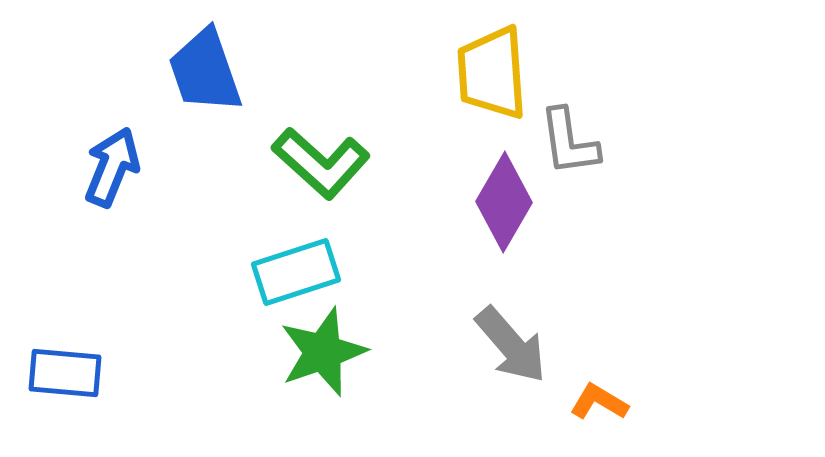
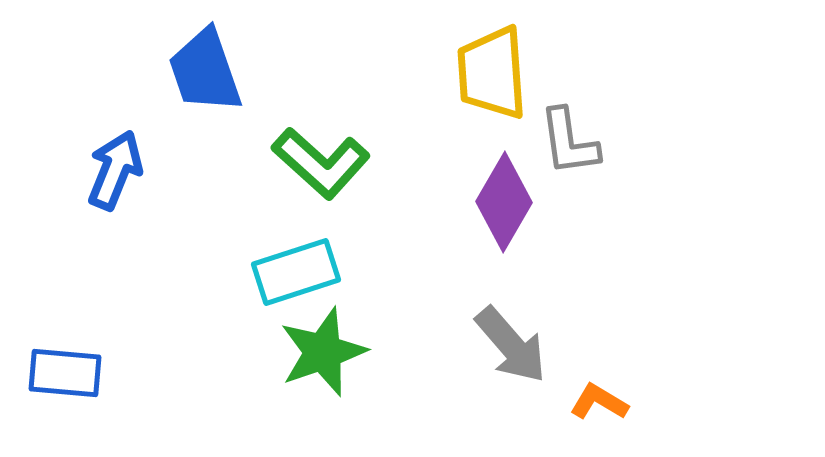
blue arrow: moved 3 px right, 3 px down
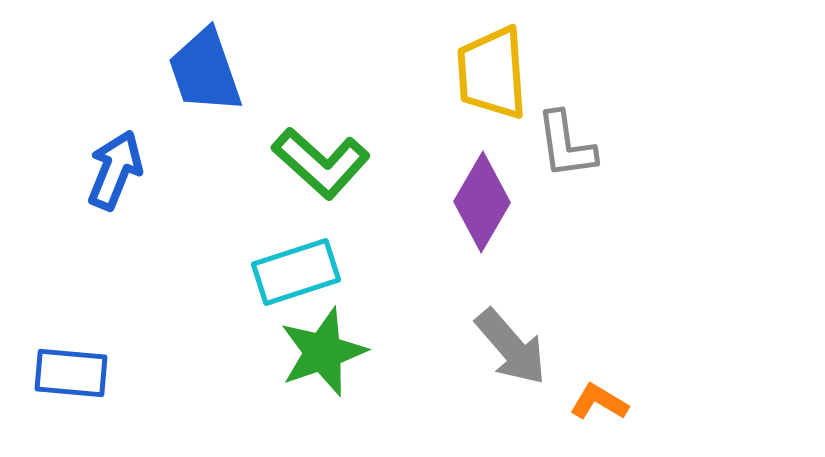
gray L-shape: moved 3 px left, 3 px down
purple diamond: moved 22 px left
gray arrow: moved 2 px down
blue rectangle: moved 6 px right
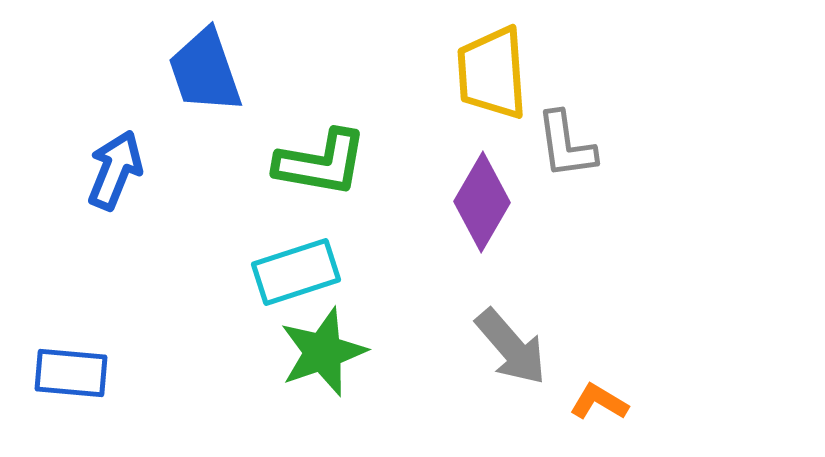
green L-shape: rotated 32 degrees counterclockwise
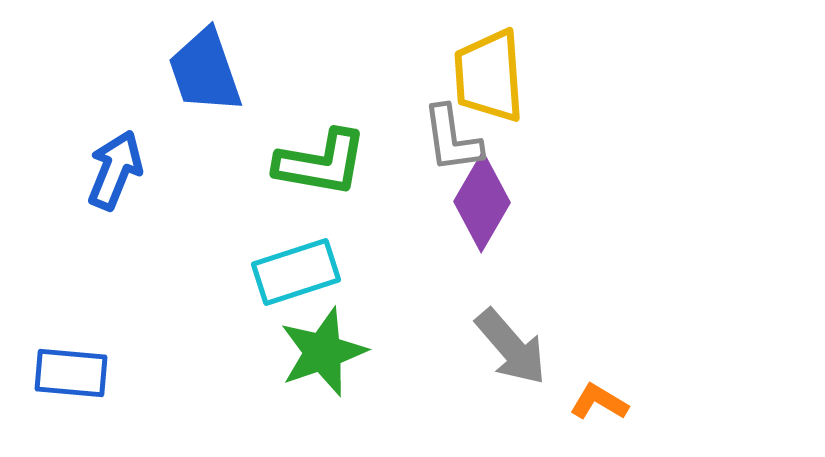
yellow trapezoid: moved 3 px left, 3 px down
gray L-shape: moved 114 px left, 6 px up
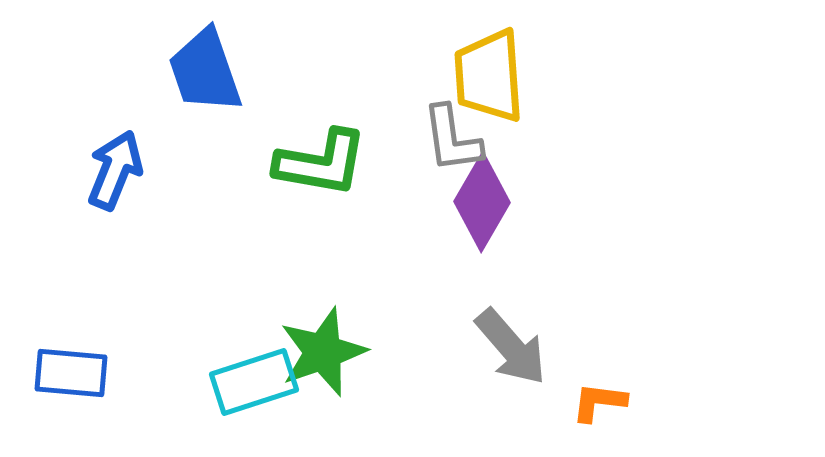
cyan rectangle: moved 42 px left, 110 px down
orange L-shape: rotated 24 degrees counterclockwise
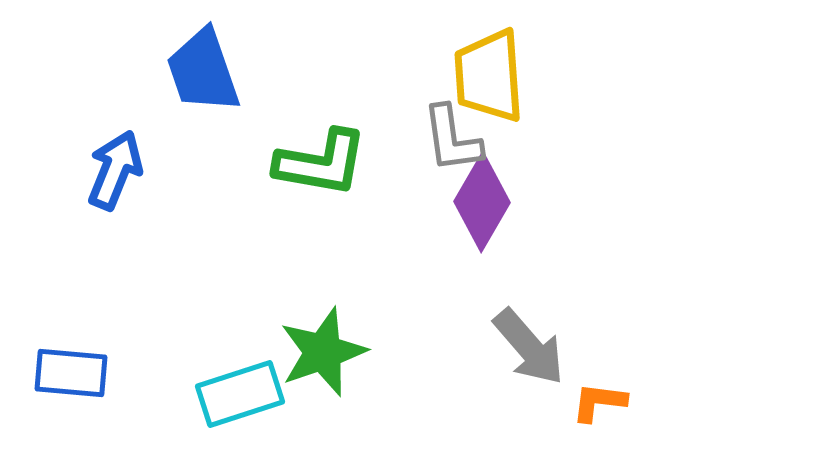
blue trapezoid: moved 2 px left
gray arrow: moved 18 px right
cyan rectangle: moved 14 px left, 12 px down
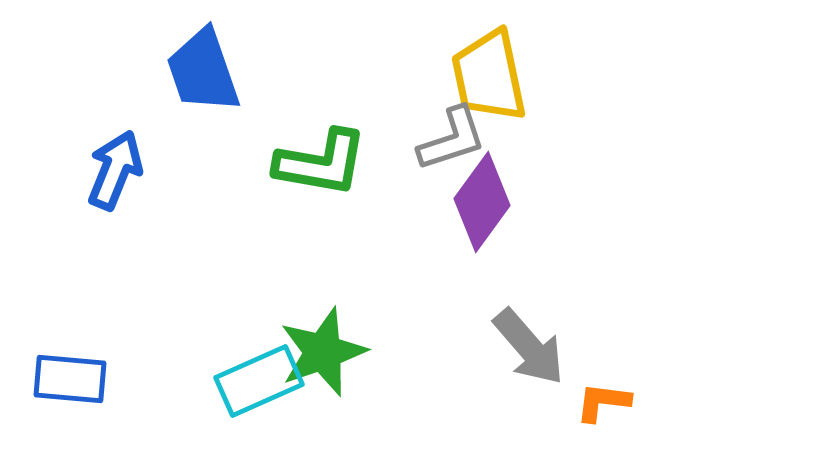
yellow trapezoid: rotated 8 degrees counterclockwise
gray L-shape: rotated 100 degrees counterclockwise
purple diamond: rotated 6 degrees clockwise
blue rectangle: moved 1 px left, 6 px down
cyan rectangle: moved 19 px right, 13 px up; rotated 6 degrees counterclockwise
orange L-shape: moved 4 px right
